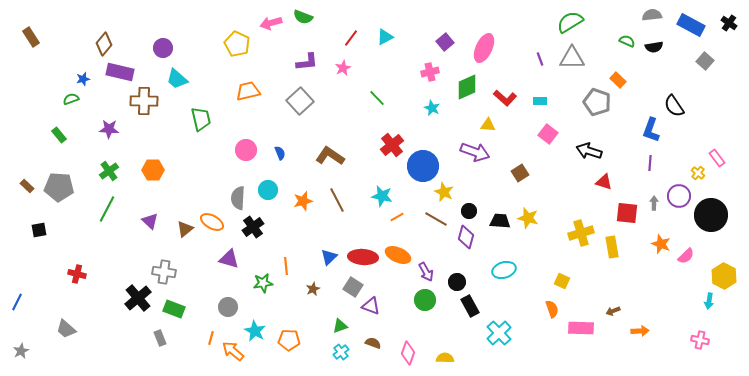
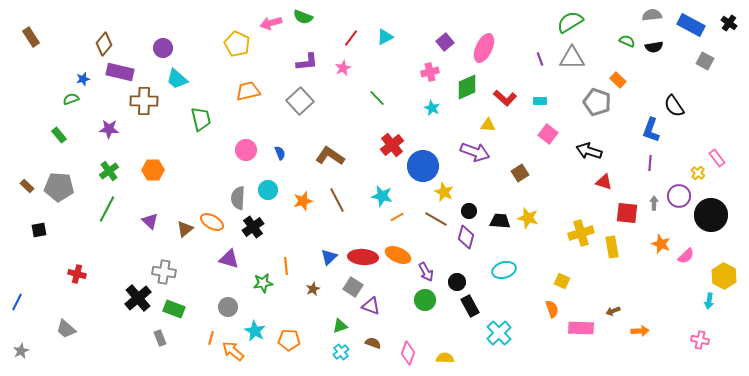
gray square at (705, 61): rotated 12 degrees counterclockwise
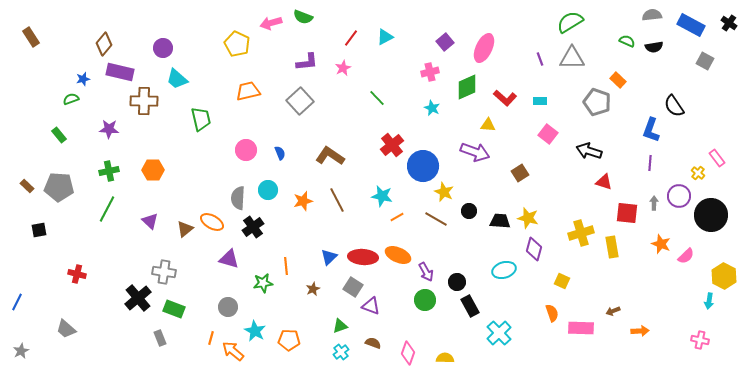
green cross at (109, 171): rotated 24 degrees clockwise
purple diamond at (466, 237): moved 68 px right, 12 px down
orange semicircle at (552, 309): moved 4 px down
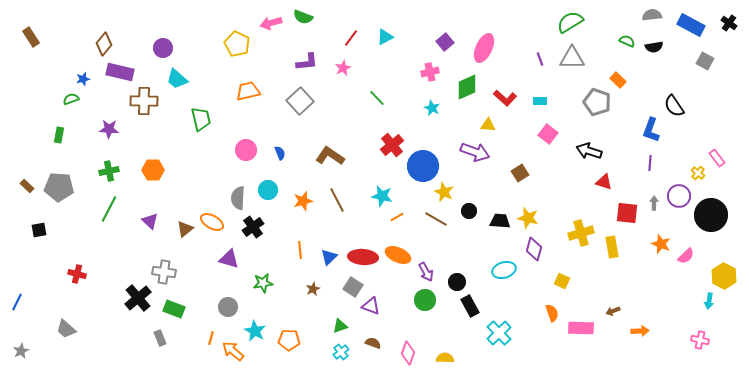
green rectangle at (59, 135): rotated 49 degrees clockwise
green line at (107, 209): moved 2 px right
orange line at (286, 266): moved 14 px right, 16 px up
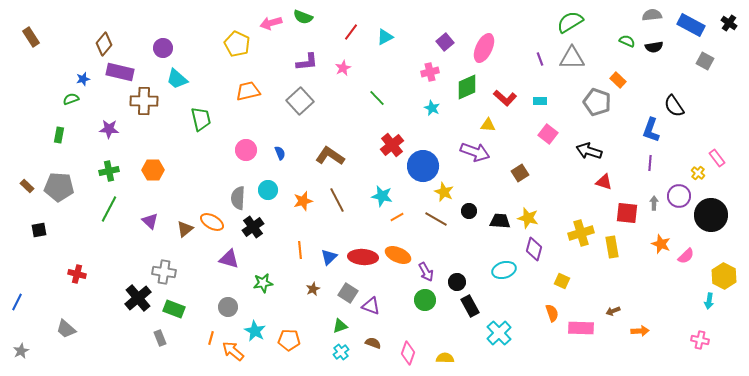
red line at (351, 38): moved 6 px up
gray square at (353, 287): moved 5 px left, 6 px down
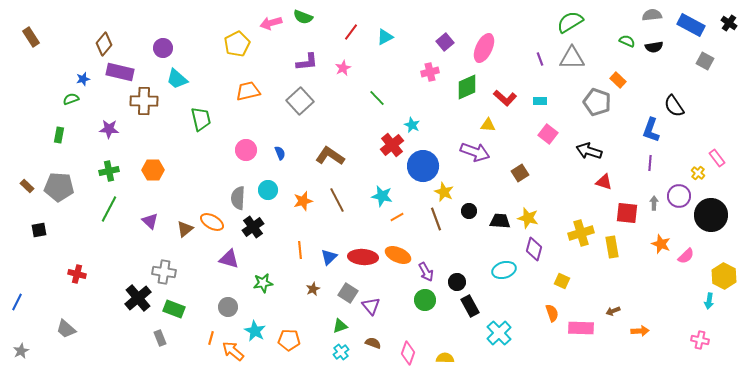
yellow pentagon at (237, 44): rotated 20 degrees clockwise
cyan star at (432, 108): moved 20 px left, 17 px down
brown line at (436, 219): rotated 40 degrees clockwise
purple triangle at (371, 306): rotated 30 degrees clockwise
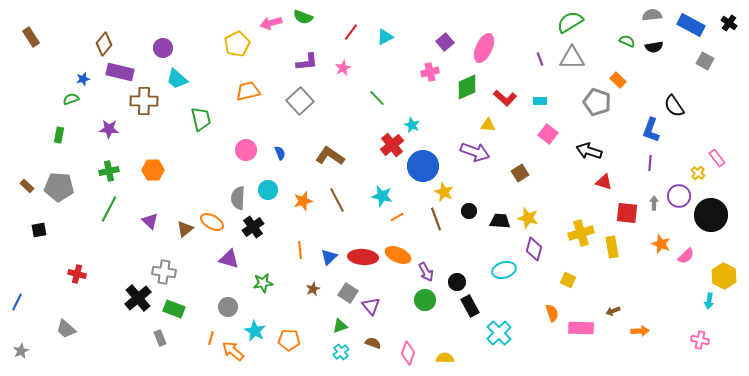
yellow square at (562, 281): moved 6 px right, 1 px up
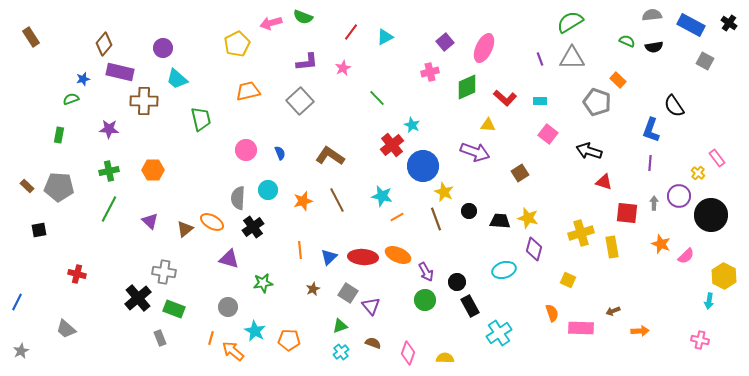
cyan cross at (499, 333): rotated 10 degrees clockwise
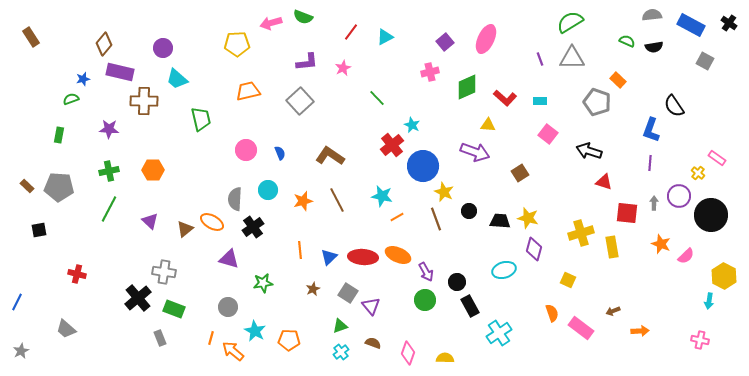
yellow pentagon at (237, 44): rotated 25 degrees clockwise
pink ellipse at (484, 48): moved 2 px right, 9 px up
pink rectangle at (717, 158): rotated 18 degrees counterclockwise
gray semicircle at (238, 198): moved 3 px left, 1 px down
pink rectangle at (581, 328): rotated 35 degrees clockwise
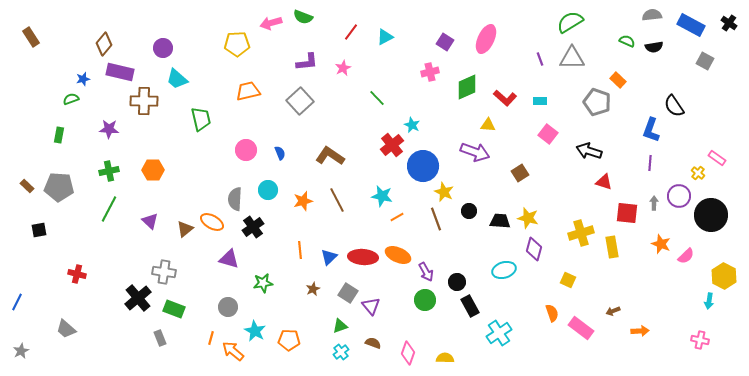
purple square at (445, 42): rotated 18 degrees counterclockwise
